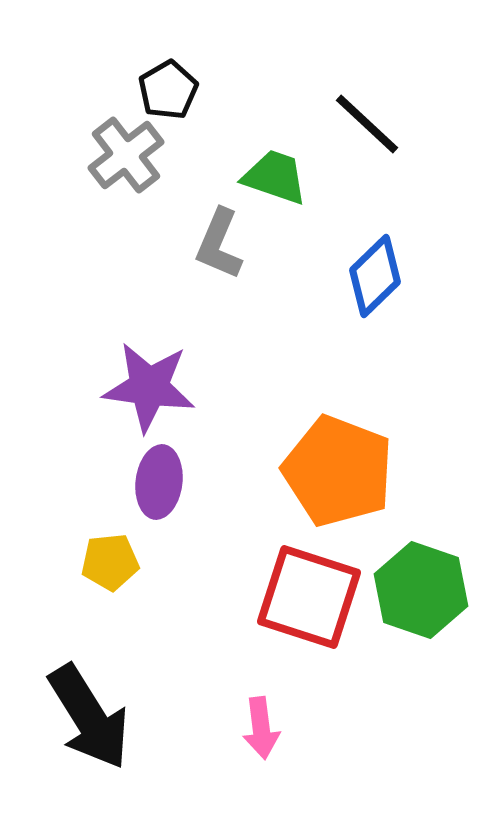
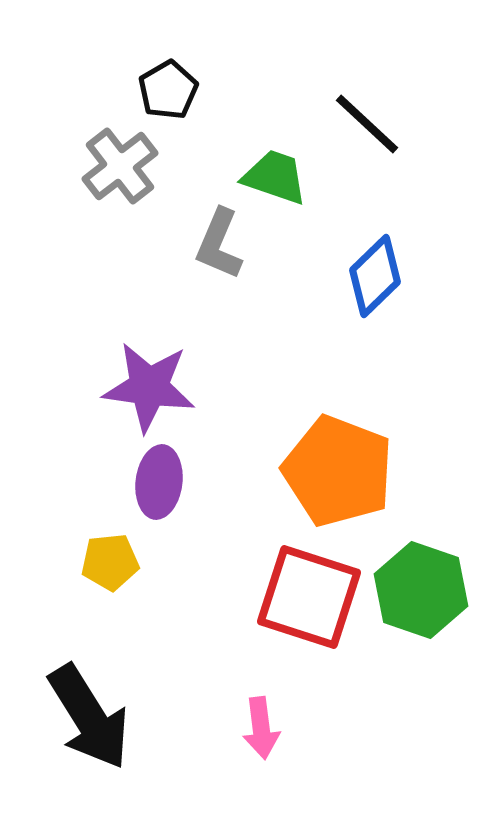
gray cross: moved 6 px left, 11 px down
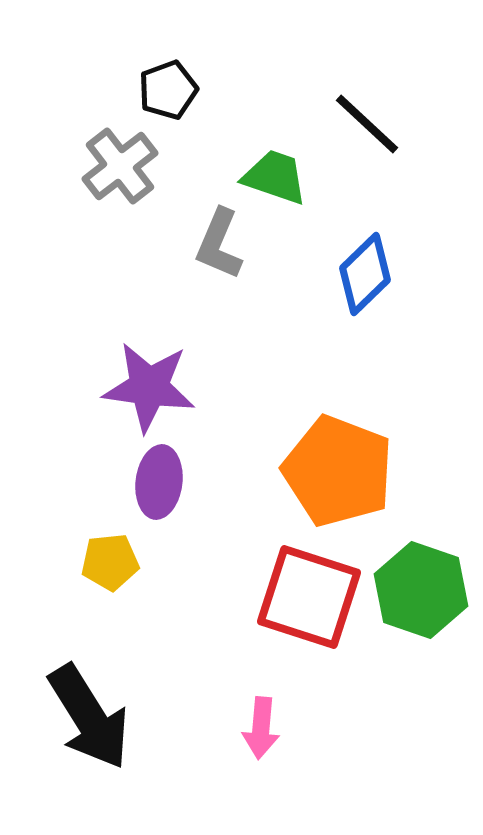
black pentagon: rotated 10 degrees clockwise
blue diamond: moved 10 px left, 2 px up
pink arrow: rotated 12 degrees clockwise
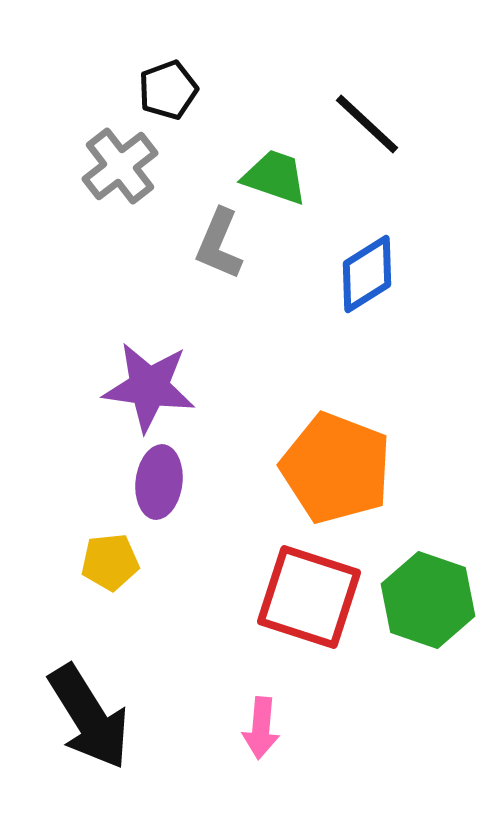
blue diamond: moved 2 px right; rotated 12 degrees clockwise
orange pentagon: moved 2 px left, 3 px up
green hexagon: moved 7 px right, 10 px down
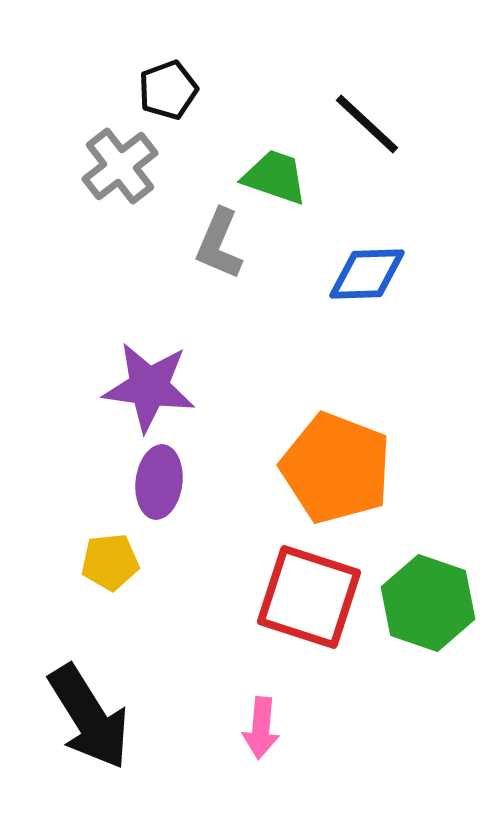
blue diamond: rotated 30 degrees clockwise
green hexagon: moved 3 px down
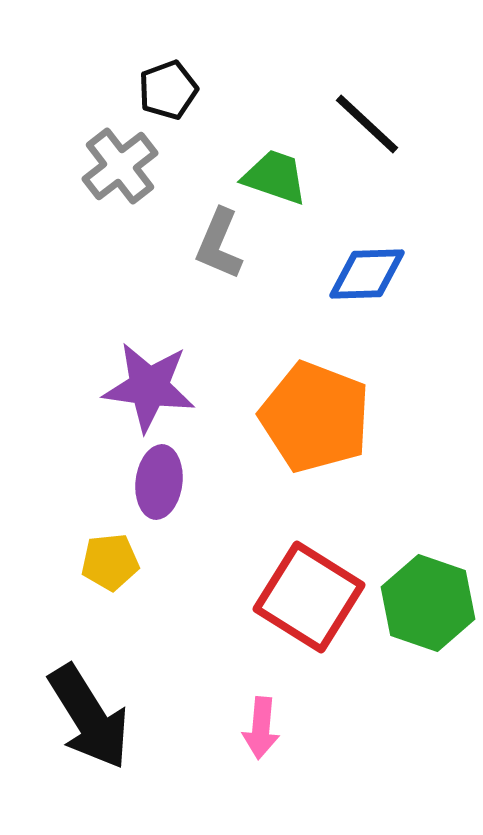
orange pentagon: moved 21 px left, 51 px up
red square: rotated 14 degrees clockwise
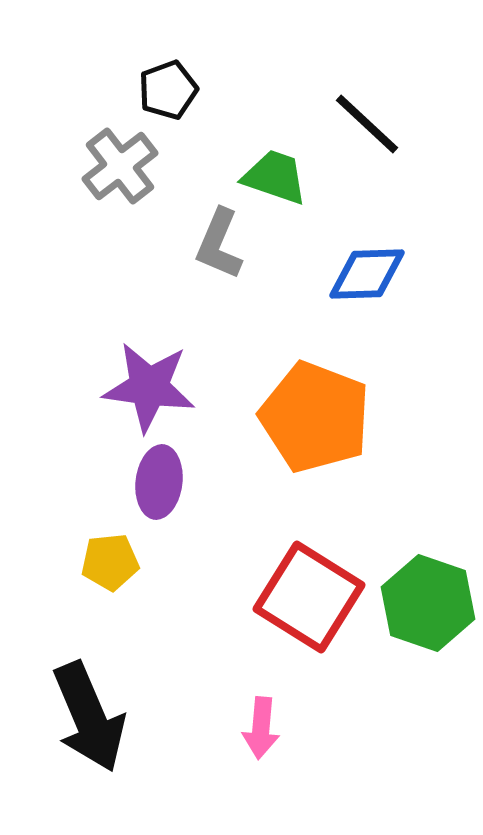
black arrow: rotated 9 degrees clockwise
